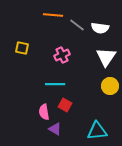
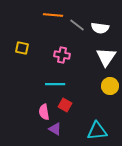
pink cross: rotated 35 degrees clockwise
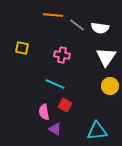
cyan line: rotated 24 degrees clockwise
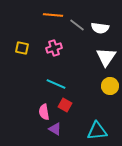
pink cross: moved 8 px left, 7 px up; rotated 28 degrees counterclockwise
cyan line: moved 1 px right
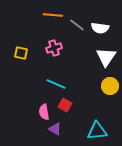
yellow square: moved 1 px left, 5 px down
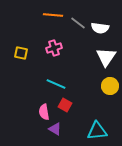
gray line: moved 1 px right, 2 px up
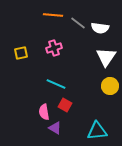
yellow square: rotated 24 degrees counterclockwise
purple triangle: moved 1 px up
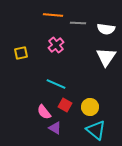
gray line: rotated 35 degrees counterclockwise
white semicircle: moved 6 px right, 1 px down
pink cross: moved 2 px right, 3 px up; rotated 21 degrees counterclockwise
yellow circle: moved 20 px left, 21 px down
pink semicircle: rotated 28 degrees counterclockwise
cyan triangle: moved 1 px left, 1 px up; rotated 45 degrees clockwise
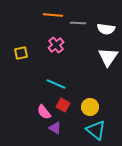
white triangle: moved 2 px right
red square: moved 2 px left
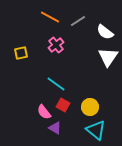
orange line: moved 3 px left, 2 px down; rotated 24 degrees clockwise
gray line: moved 2 px up; rotated 35 degrees counterclockwise
white semicircle: moved 1 px left, 3 px down; rotated 30 degrees clockwise
cyan line: rotated 12 degrees clockwise
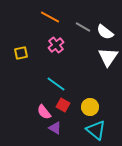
gray line: moved 5 px right, 6 px down; rotated 63 degrees clockwise
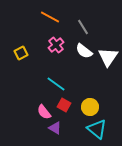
gray line: rotated 28 degrees clockwise
white semicircle: moved 21 px left, 19 px down
yellow square: rotated 16 degrees counterclockwise
red square: moved 1 px right
cyan triangle: moved 1 px right, 1 px up
